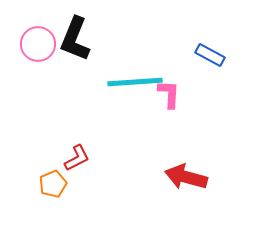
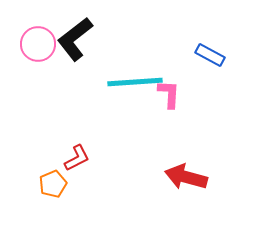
black L-shape: rotated 30 degrees clockwise
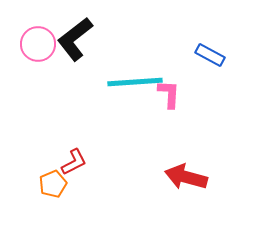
red L-shape: moved 3 px left, 4 px down
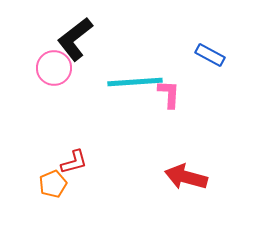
pink circle: moved 16 px right, 24 px down
red L-shape: rotated 12 degrees clockwise
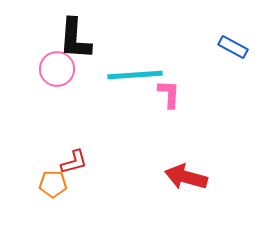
black L-shape: rotated 48 degrees counterclockwise
blue rectangle: moved 23 px right, 8 px up
pink circle: moved 3 px right, 1 px down
cyan line: moved 7 px up
orange pentagon: rotated 24 degrees clockwise
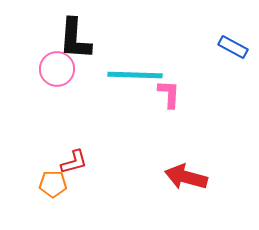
cyan line: rotated 6 degrees clockwise
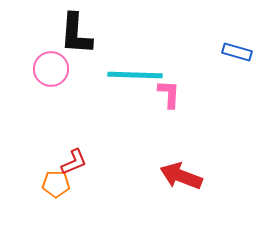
black L-shape: moved 1 px right, 5 px up
blue rectangle: moved 4 px right, 5 px down; rotated 12 degrees counterclockwise
pink circle: moved 6 px left
red L-shape: rotated 8 degrees counterclockwise
red arrow: moved 5 px left, 1 px up; rotated 6 degrees clockwise
orange pentagon: moved 3 px right
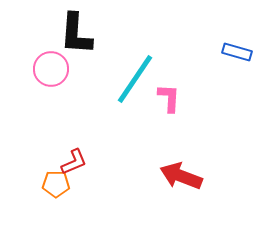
cyan line: moved 4 px down; rotated 58 degrees counterclockwise
pink L-shape: moved 4 px down
